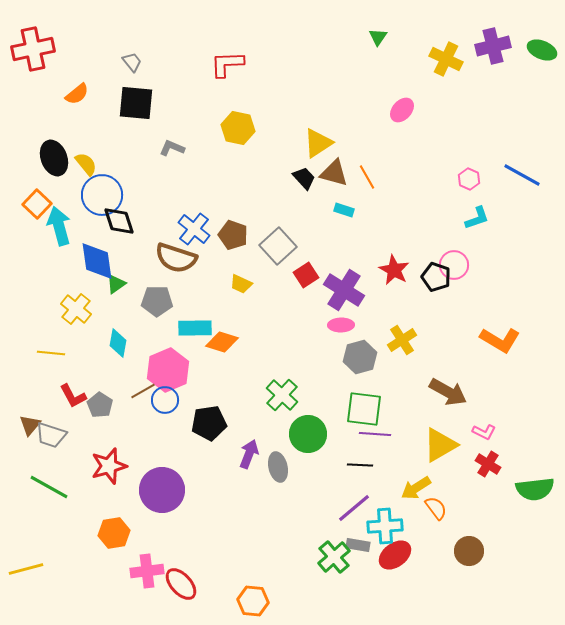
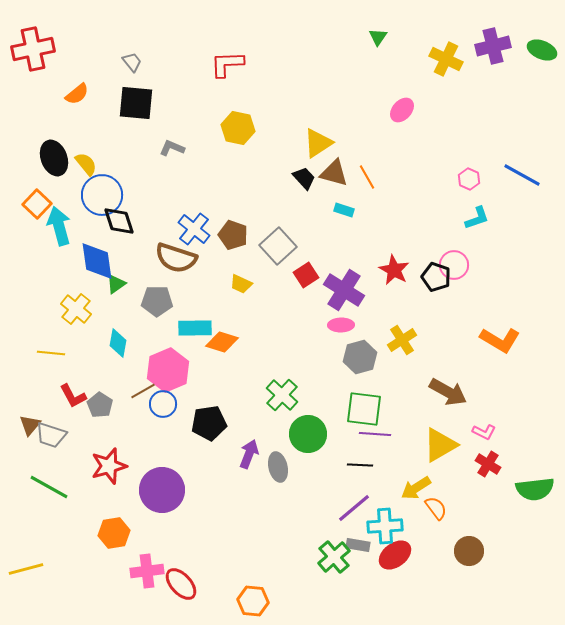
blue circle at (165, 400): moved 2 px left, 4 px down
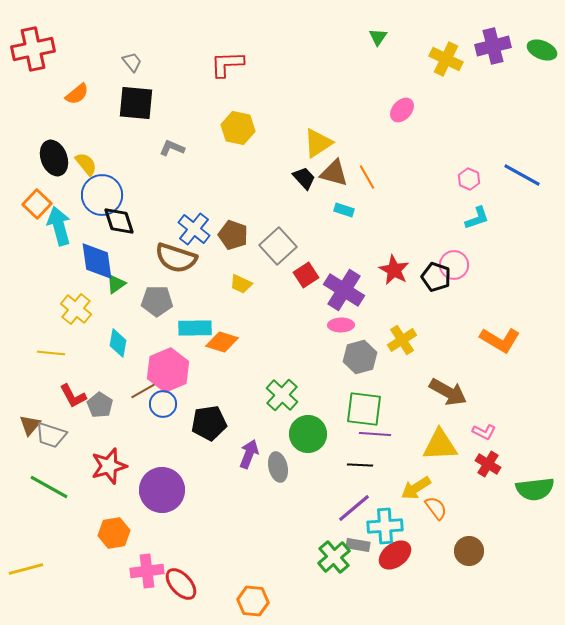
yellow triangle at (440, 445): rotated 27 degrees clockwise
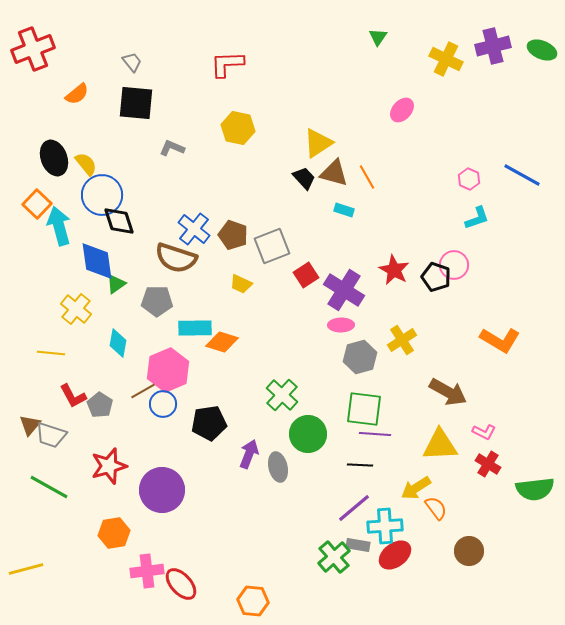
red cross at (33, 49): rotated 9 degrees counterclockwise
gray square at (278, 246): moved 6 px left; rotated 21 degrees clockwise
